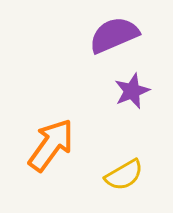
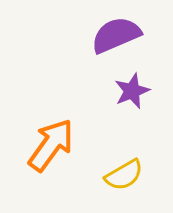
purple semicircle: moved 2 px right
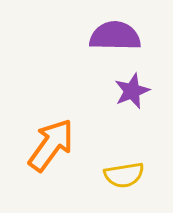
purple semicircle: moved 1 px left, 1 px down; rotated 24 degrees clockwise
yellow semicircle: rotated 21 degrees clockwise
